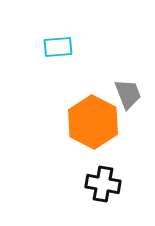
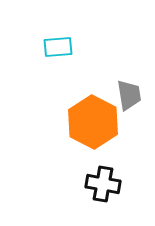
gray trapezoid: moved 1 px right, 1 px down; rotated 12 degrees clockwise
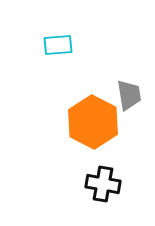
cyan rectangle: moved 2 px up
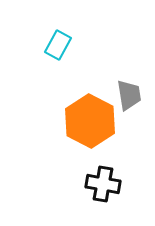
cyan rectangle: rotated 56 degrees counterclockwise
orange hexagon: moved 3 px left, 1 px up
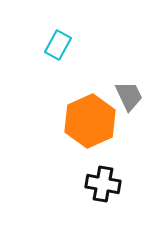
gray trapezoid: moved 1 px down; rotated 16 degrees counterclockwise
orange hexagon: rotated 9 degrees clockwise
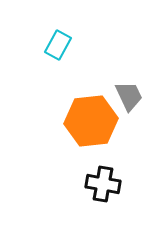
orange hexagon: moved 1 px right; rotated 18 degrees clockwise
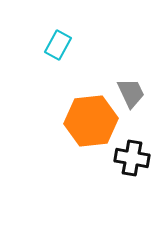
gray trapezoid: moved 2 px right, 3 px up
black cross: moved 29 px right, 26 px up
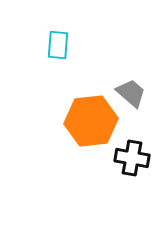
cyan rectangle: rotated 24 degrees counterclockwise
gray trapezoid: rotated 24 degrees counterclockwise
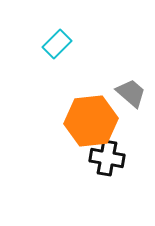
cyan rectangle: moved 1 px left, 1 px up; rotated 40 degrees clockwise
black cross: moved 25 px left
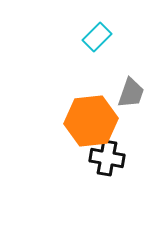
cyan rectangle: moved 40 px right, 7 px up
gray trapezoid: rotated 68 degrees clockwise
